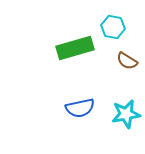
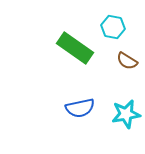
green rectangle: rotated 51 degrees clockwise
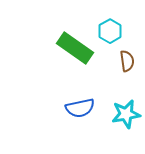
cyan hexagon: moved 3 px left, 4 px down; rotated 20 degrees clockwise
brown semicircle: rotated 130 degrees counterclockwise
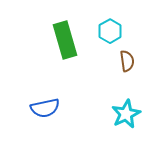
green rectangle: moved 10 px left, 8 px up; rotated 39 degrees clockwise
blue semicircle: moved 35 px left
cyan star: rotated 16 degrees counterclockwise
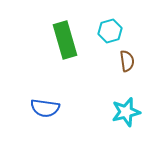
cyan hexagon: rotated 15 degrees clockwise
blue semicircle: rotated 20 degrees clockwise
cyan star: moved 2 px up; rotated 12 degrees clockwise
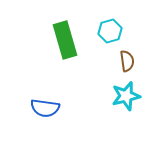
cyan star: moved 16 px up
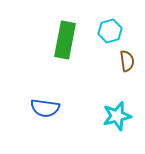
green rectangle: rotated 27 degrees clockwise
cyan star: moved 9 px left, 20 px down
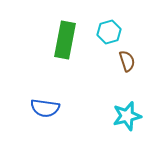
cyan hexagon: moved 1 px left, 1 px down
brown semicircle: rotated 10 degrees counterclockwise
cyan star: moved 10 px right
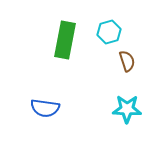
cyan star: moved 7 px up; rotated 16 degrees clockwise
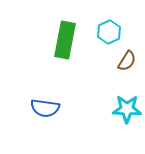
cyan hexagon: rotated 10 degrees counterclockwise
brown semicircle: rotated 50 degrees clockwise
